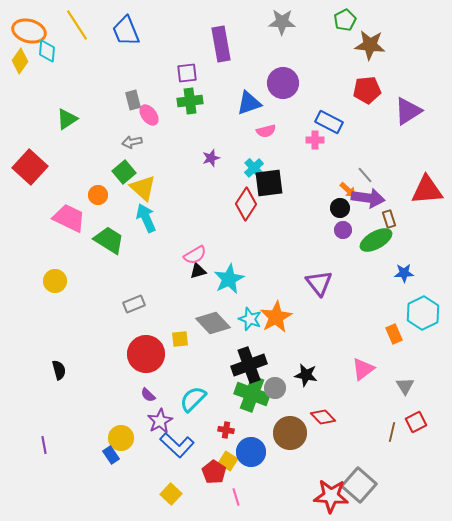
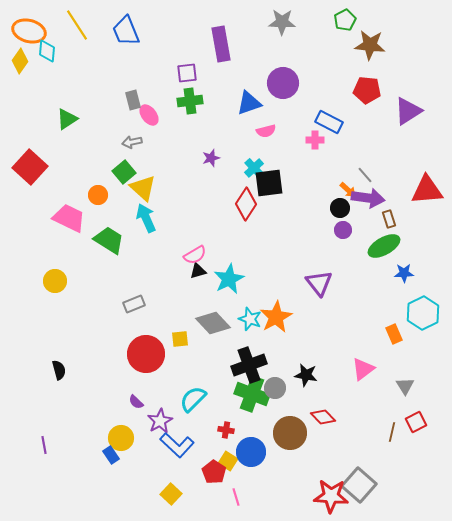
red pentagon at (367, 90): rotated 12 degrees clockwise
green ellipse at (376, 240): moved 8 px right, 6 px down
purple semicircle at (148, 395): moved 12 px left, 7 px down
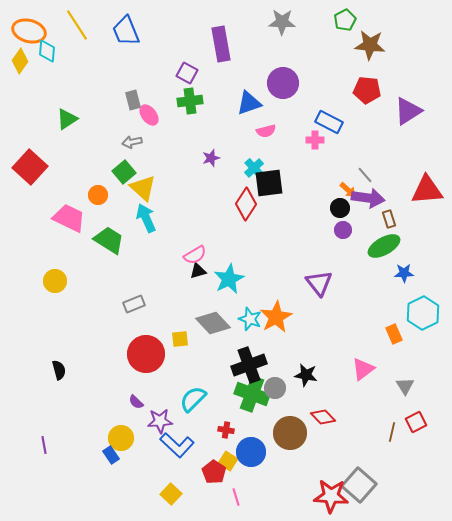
purple square at (187, 73): rotated 35 degrees clockwise
purple star at (160, 421): rotated 25 degrees clockwise
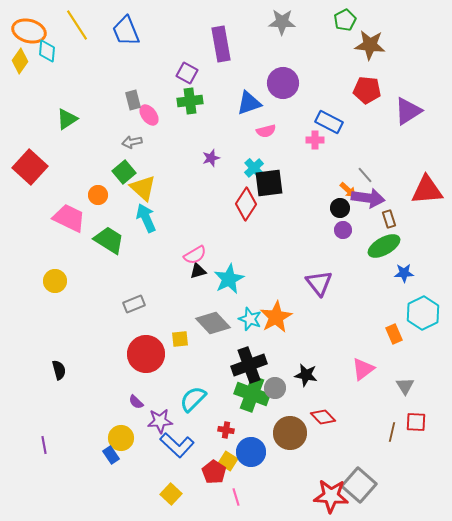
red square at (416, 422): rotated 30 degrees clockwise
